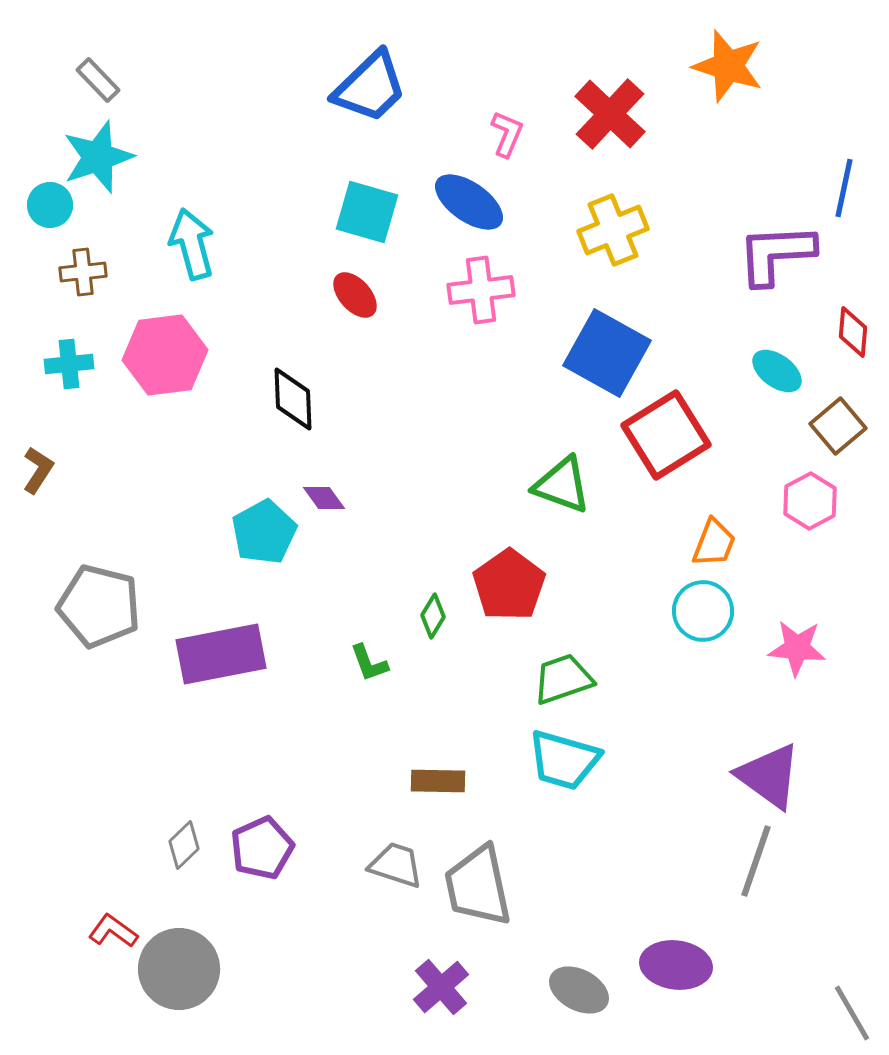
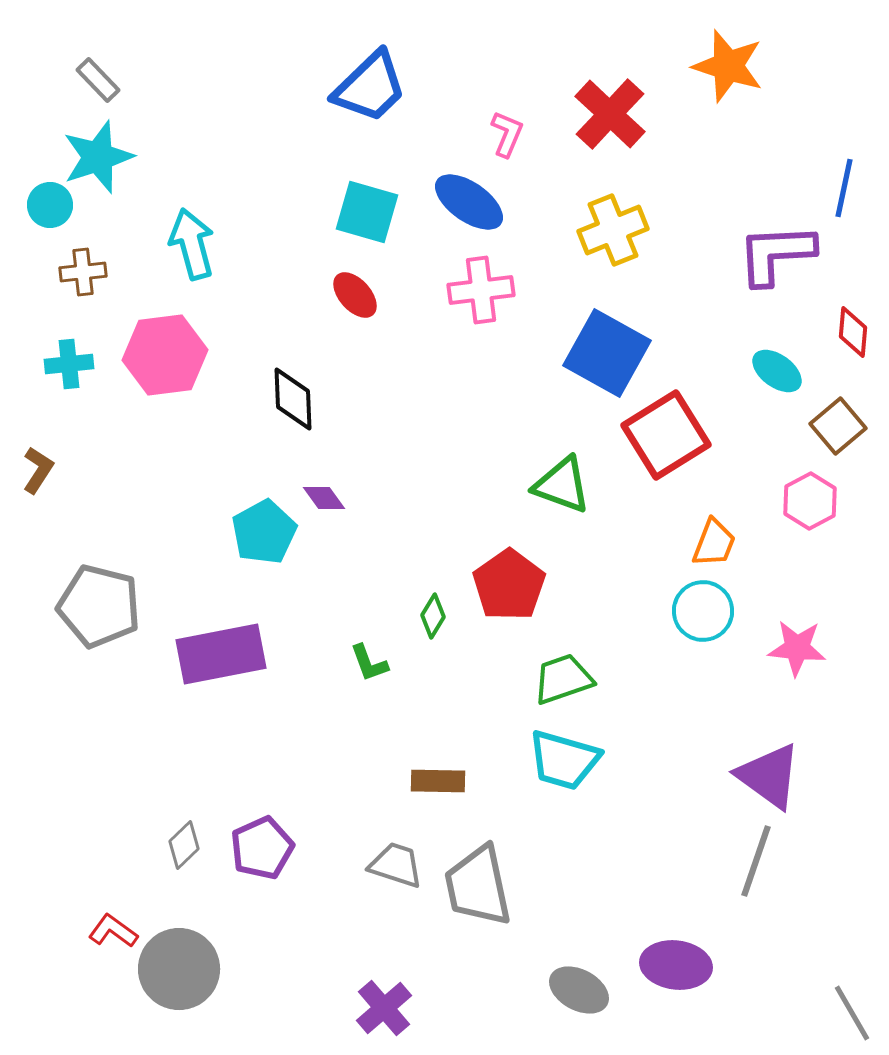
purple cross at (441, 987): moved 57 px left, 21 px down
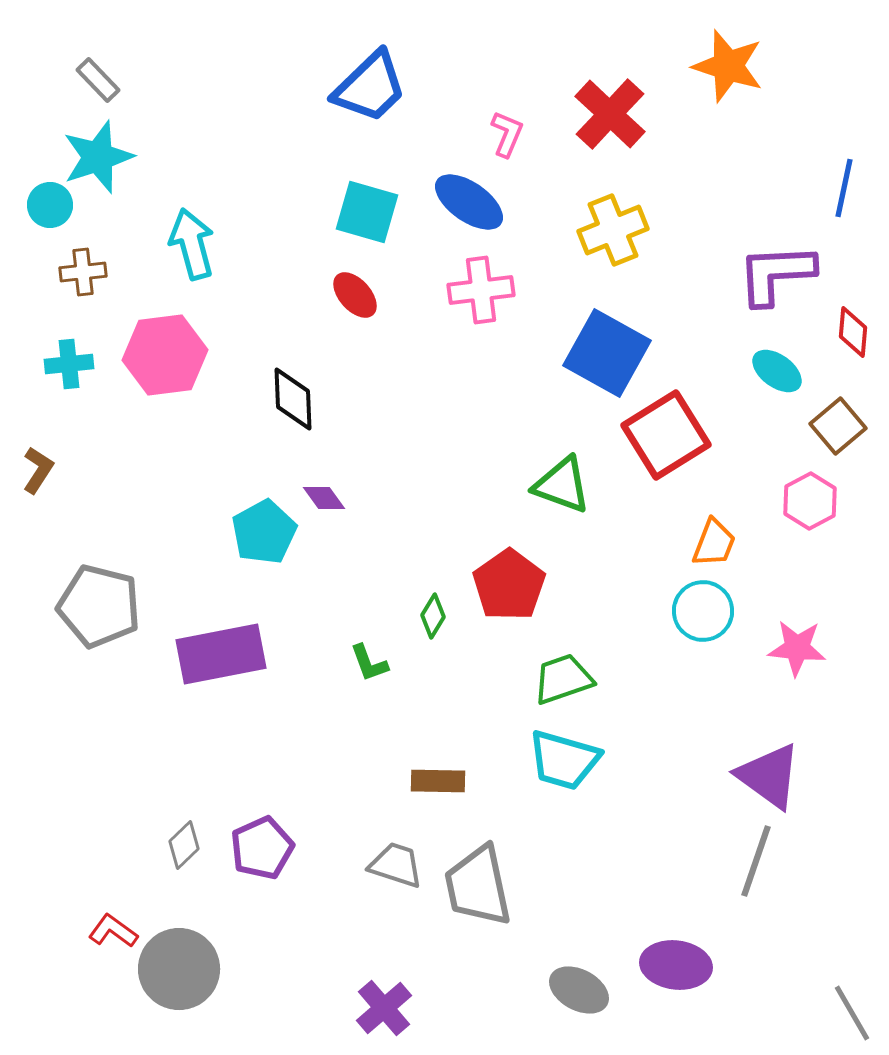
purple L-shape at (776, 254): moved 20 px down
